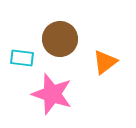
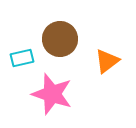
cyan rectangle: rotated 20 degrees counterclockwise
orange triangle: moved 2 px right, 1 px up
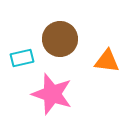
orange triangle: rotated 44 degrees clockwise
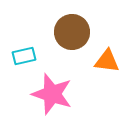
brown circle: moved 12 px right, 7 px up
cyan rectangle: moved 2 px right, 2 px up
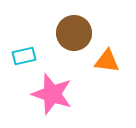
brown circle: moved 2 px right, 1 px down
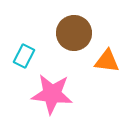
cyan rectangle: rotated 50 degrees counterclockwise
pink star: rotated 12 degrees counterclockwise
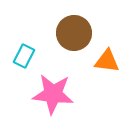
pink star: moved 1 px right
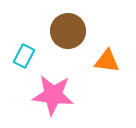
brown circle: moved 6 px left, 2 px up
pink star: moved 1 px down
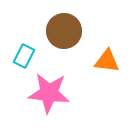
brown circle: moved 4 px left
pink star: moved 4 px left, 2 px up
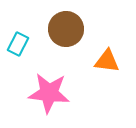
brown circle: moved 2 px right, 2 px up
cyan rectangle: moved 6 px left, 12 px up
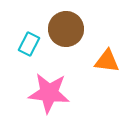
cyan rectangle: moved 11 px right
